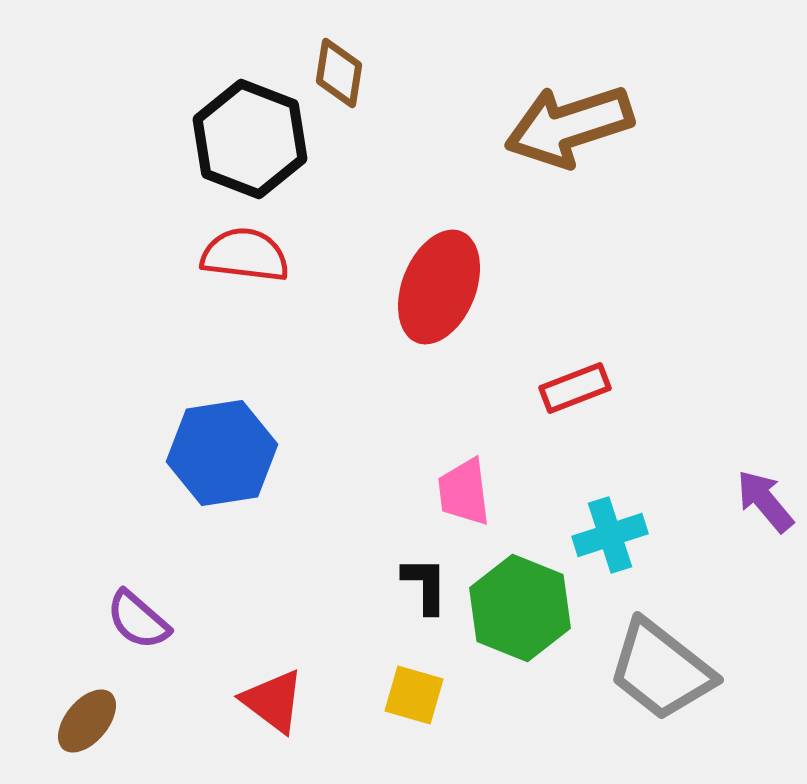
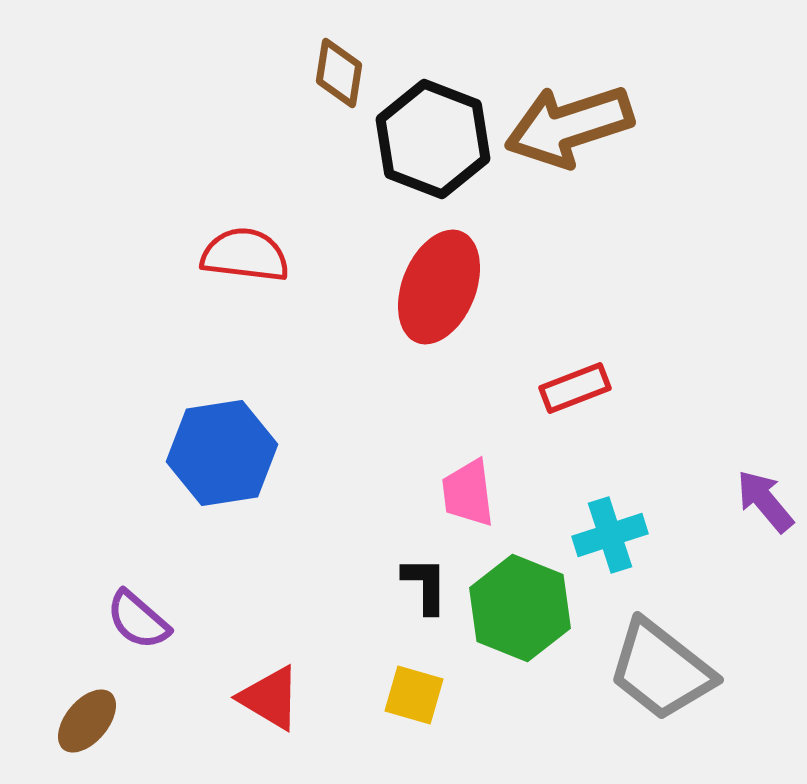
black hexagon: moved 183 px right
pink trapezoid: moved 4 px right, 1 px down
red triangle: moved 3 px left, 3 px up; rotated 6 degrees counterclockwise
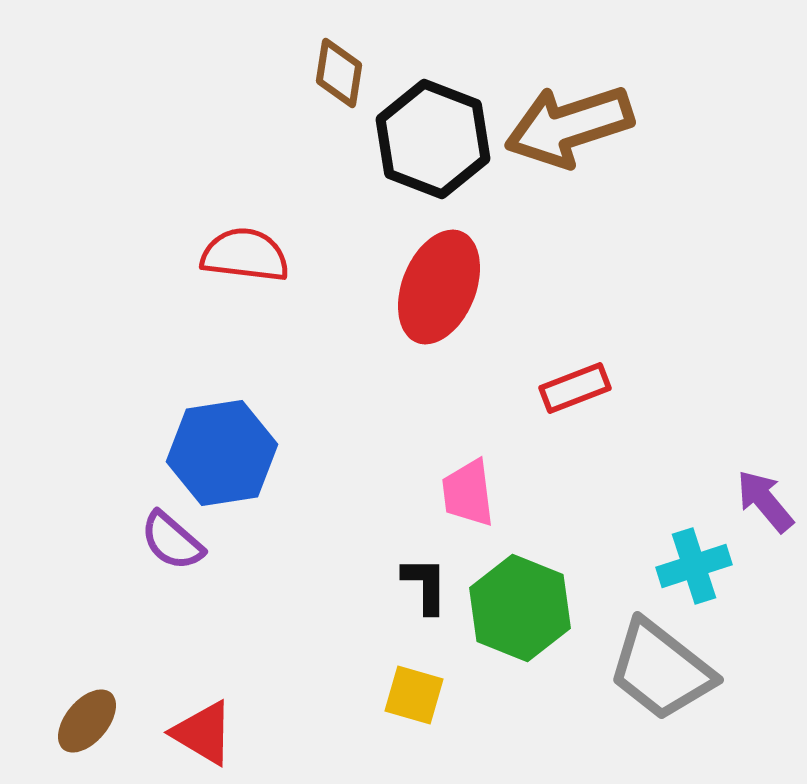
cyan cross: moved 84 px right, 31 px down
purple semicircle: moved 34 px right, 79 px up
red triangle: moved 67 px left, 35 px down
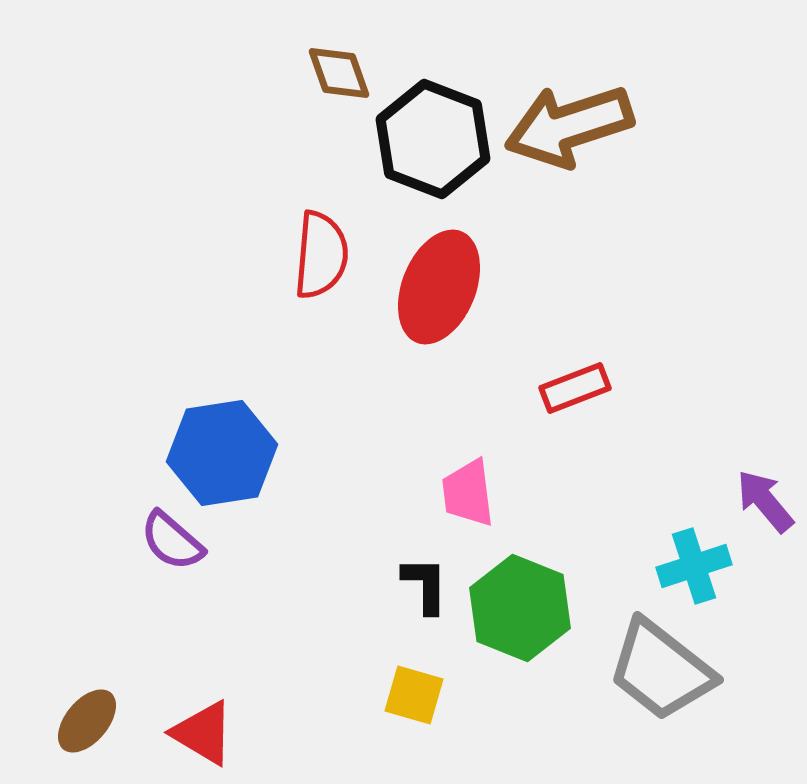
brown diamond: rotated 28 degrees counterclockwise
red semicircle: moved 76 px right; rotated 88 degrees clockwise
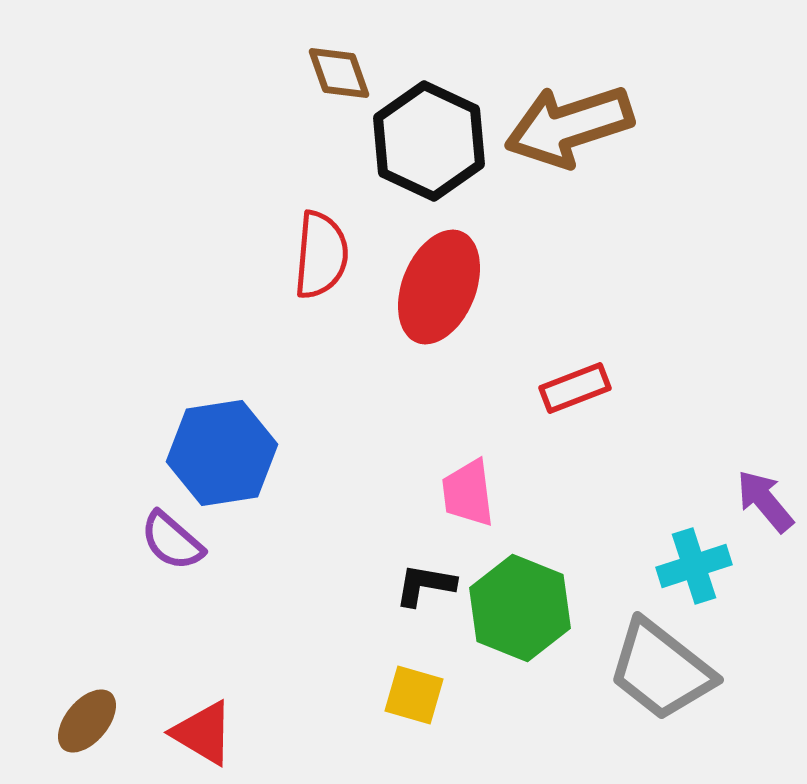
black hexagon: moved 4 px left, 2 px down; rotated 4 degrees clockwise
black L-shape: rotated 80 degrees counterclockwise
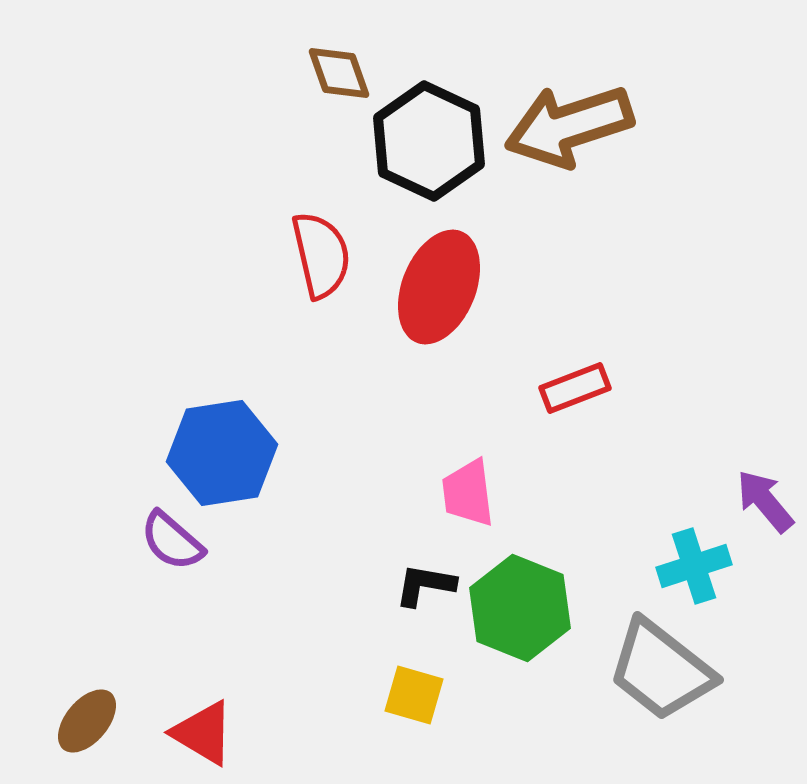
red semicircle: rotated 18 degrees counterclockwise
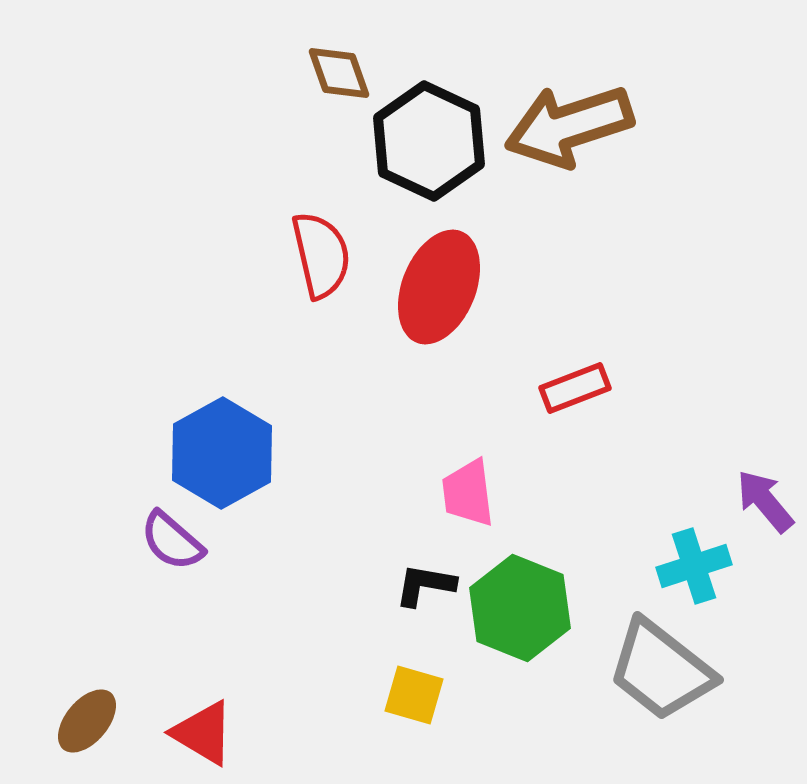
blue hexagon: rotated 20 degrees counterclockwise
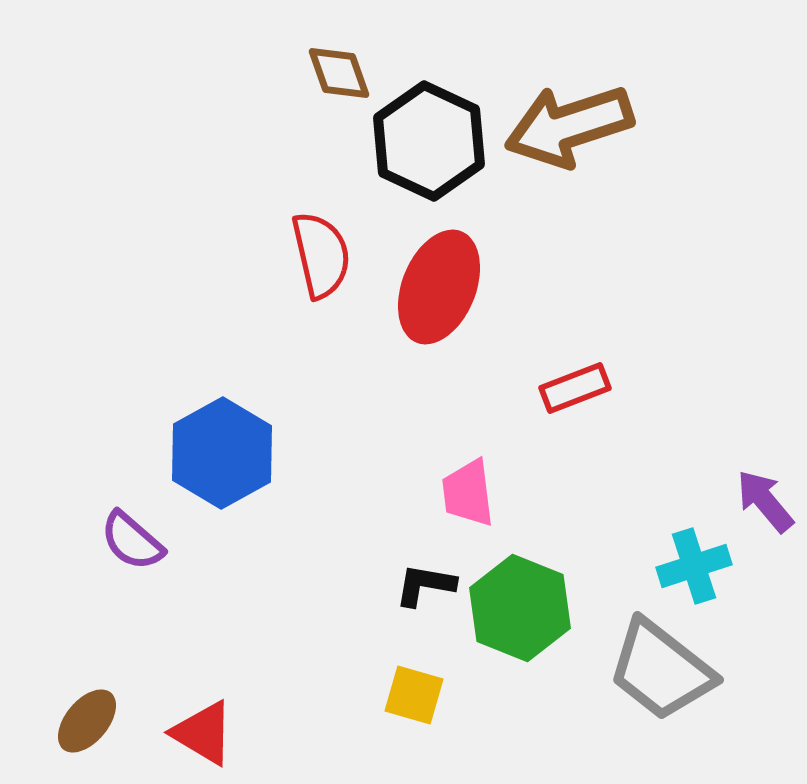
purple semicircle: moved 40 px left
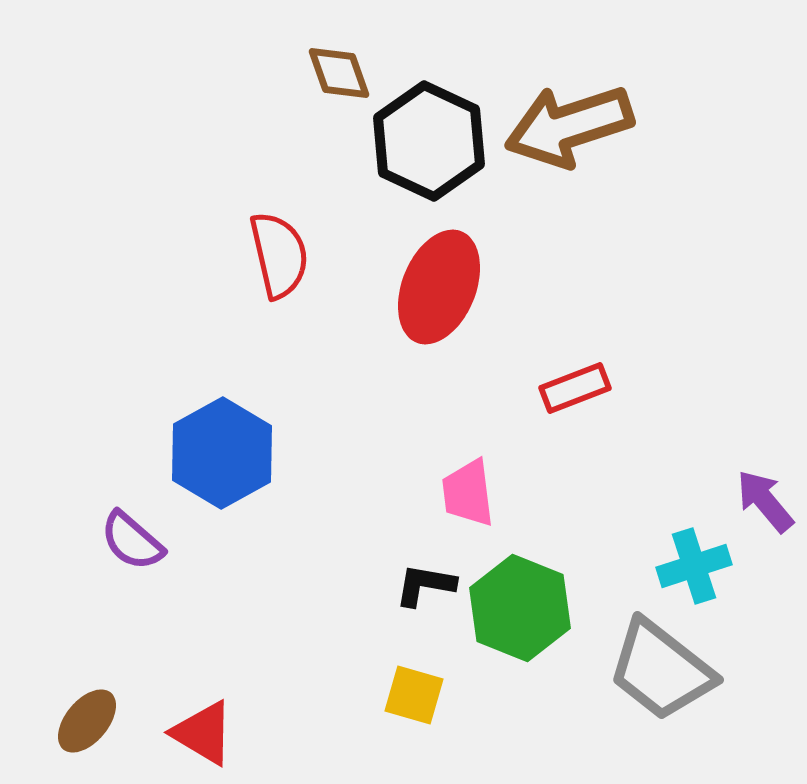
red semicircle: moved 42 px left
